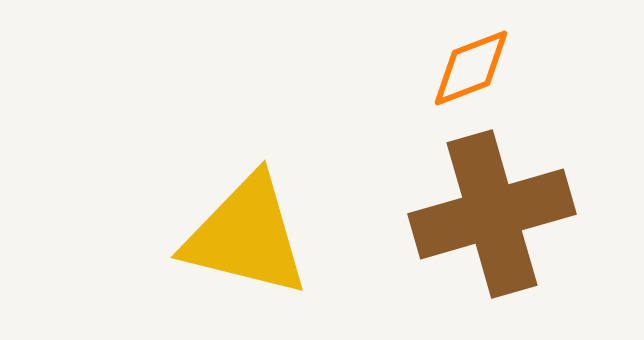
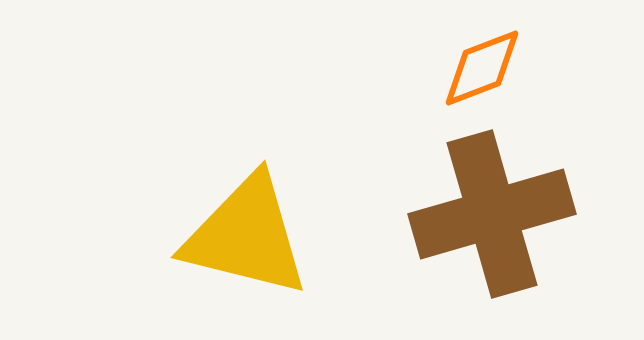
orange diamond: moved 11 px right
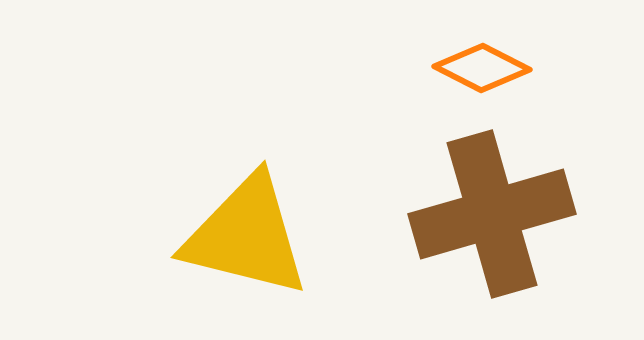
orange diamond: rotated 48 degrees clockwise
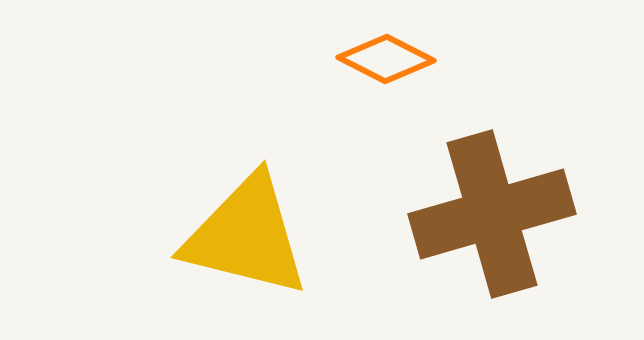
orange diamond: moved 96 px left, 9 px up
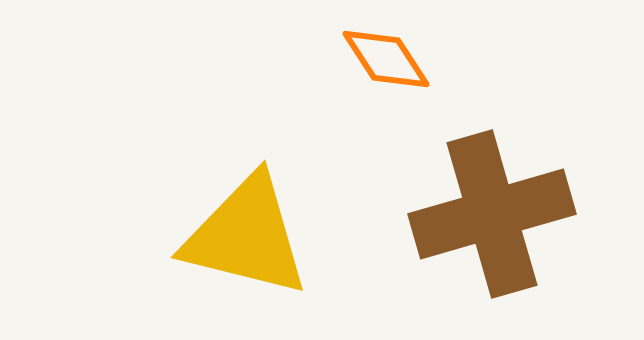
orange diamond: rotated 30 degrees clockwise
